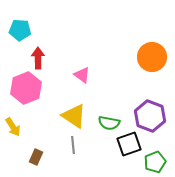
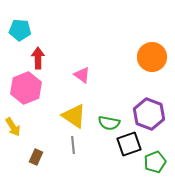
purple hexagon: moved 1 px left, 2 px up
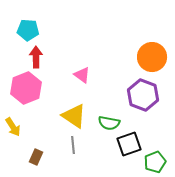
cyan pentagon: moved 8 px right
red arrow: moved 2 px left, 1 px up
purple hexagon: moved 6 px left, 19 px up
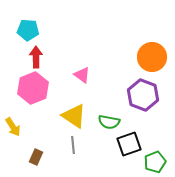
pink hexagon: moved 7 px right
green semicircle: moved 1 px up
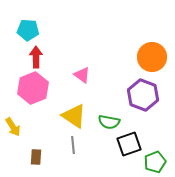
brown rectangle: rotated 21 degrees counterclockwise
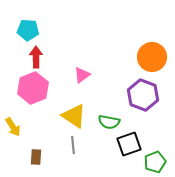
pink triangle: rotated 48 degrees clockwise
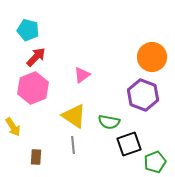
cyan pentagon: rotated 10 degrees clockwise
red arrow: rotated 45 degrees clockwise
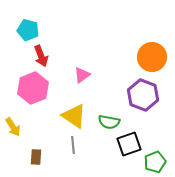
red arrow: moved 5 px right, 1 px up; rotated 115 degrees clockwise
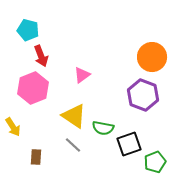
green semicircle: moved 6 px left, 6 px down
gray line: rotated 42 degrees counterclockwise
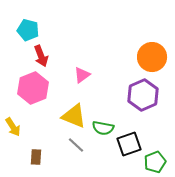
purple hexagon: rotated 16 degrees clockwise
yellow triangle: rotated 12 degrees counterclockwise
gray line: moved 3 px right
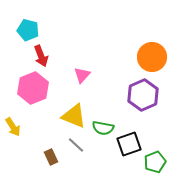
pink triangle: rotated 12 degrees counterclockwise
brown rectangle: moved 15 px right; rotated 28 degrees counterclockwise
